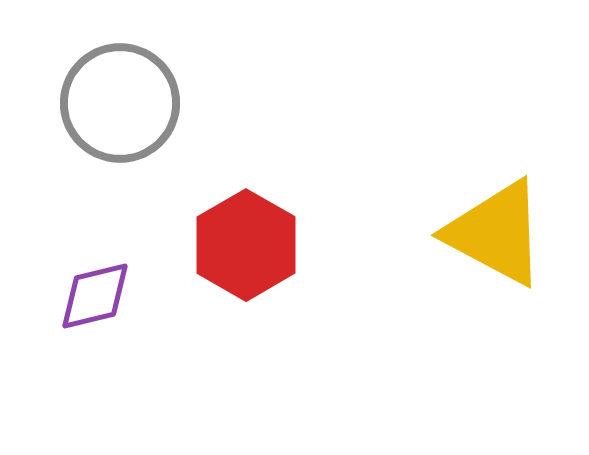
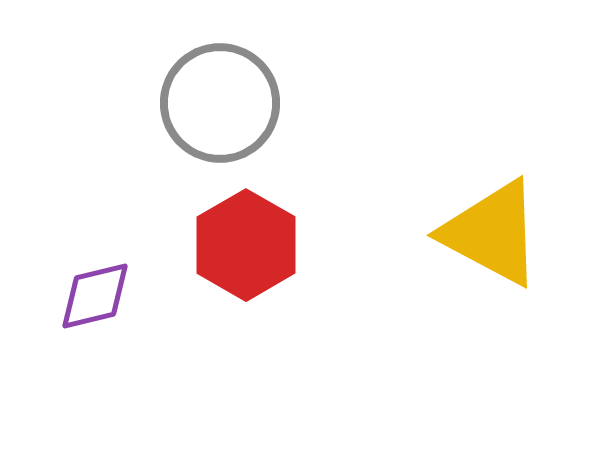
gray circle: moved 100 px right
yellow triangle: moved 4 px left
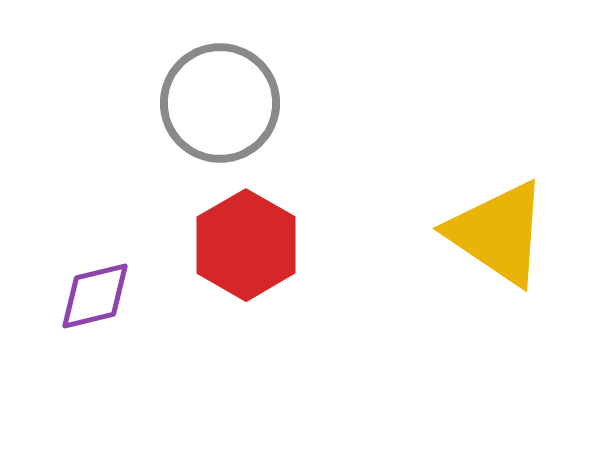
yellow triangle: moved 6 px right; rotated 6 degrees clockwise
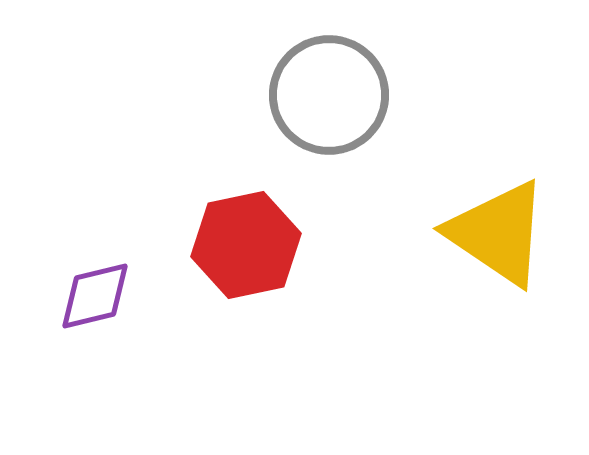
gray circle: moved 109 px right, 8 px up
red hexagon: rotated 18 degrees clockwise
